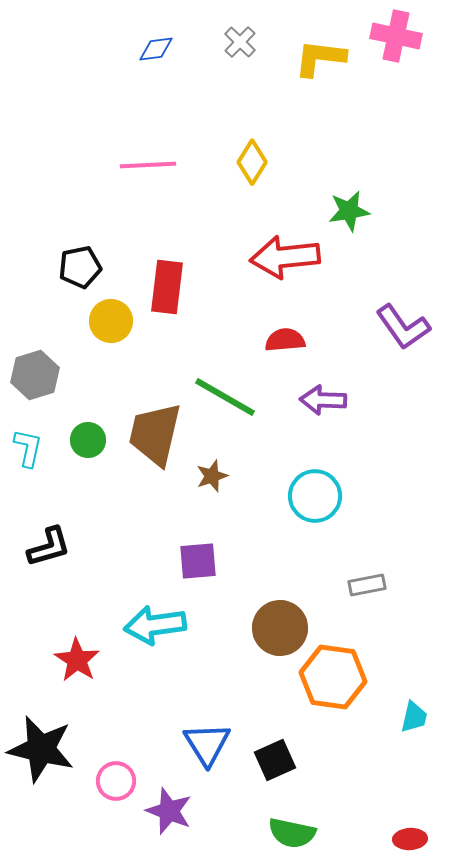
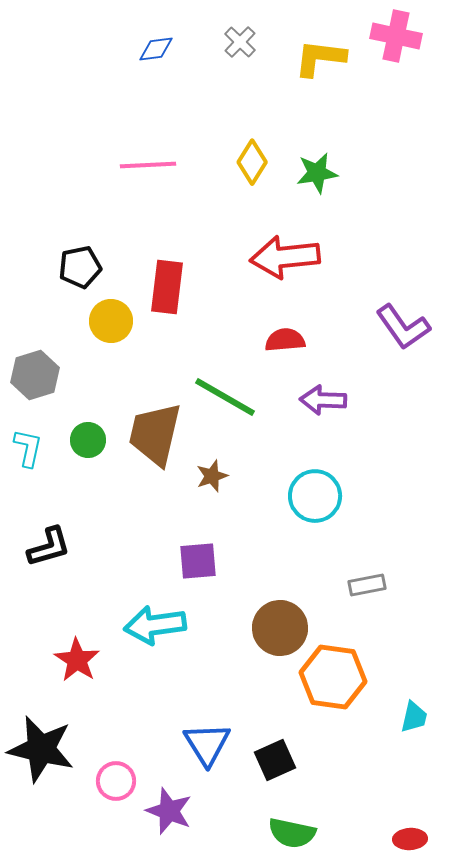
green star: moved 32 px left, 38 px up
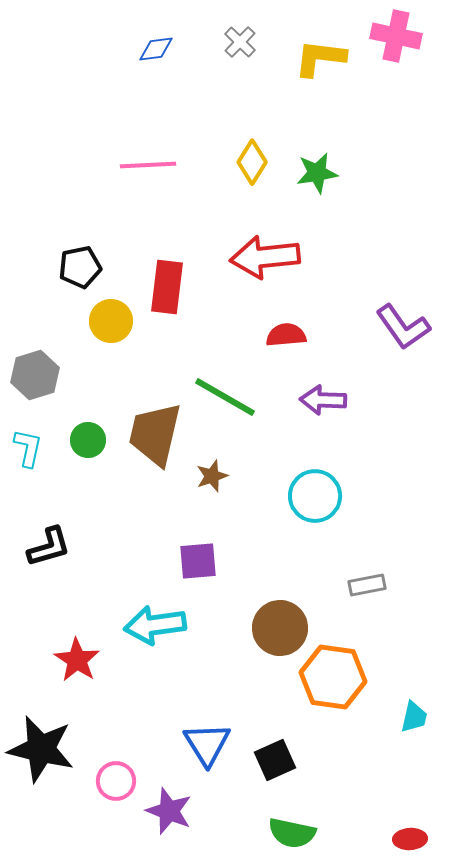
red arrow: moved 20 px left
red semicircle: moved 1 px right, 5 px up
